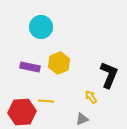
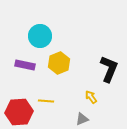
cyan circle: moved 1 px left, 9 px down
purple rectangle: moved 5 px left, 2 px up
black L-shape: moved 6 px up
red hexagon: moved 3 px left
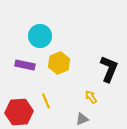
yellow line: rotated 63 degrees clockwise
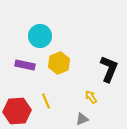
red hexagon: moved 2 px left, 1 px up
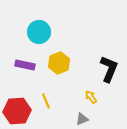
cyan circle: moved 1 px left, 4 px up
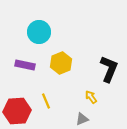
yellow hexagon: moved 2 px right
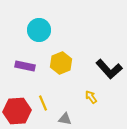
cyan circle: moved 2 px up
purple rectangle: moved 1 px down
black L-shape: rotated 116 degrees clockwise
yellow line: moved 3 px left, 2 px down
gray triangle: moved 17 px left; rotated 32 degrees clockwise
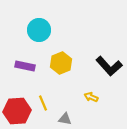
black L-shape: moved 3 px up
yellow arrow: rotated 32 degrees counterclockwise
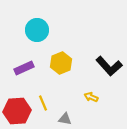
cyan circle: moved 2 px left
purple rectangle: moved 1 px left, 2 px down; rotated 36 degrees counterclockwise
